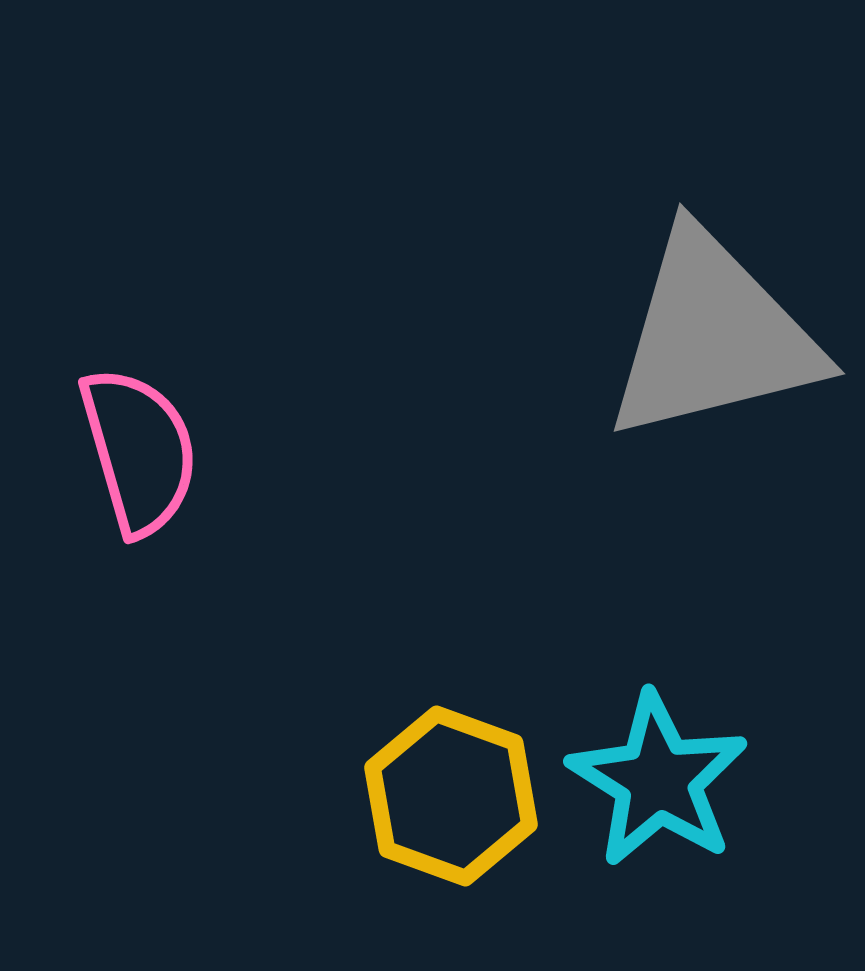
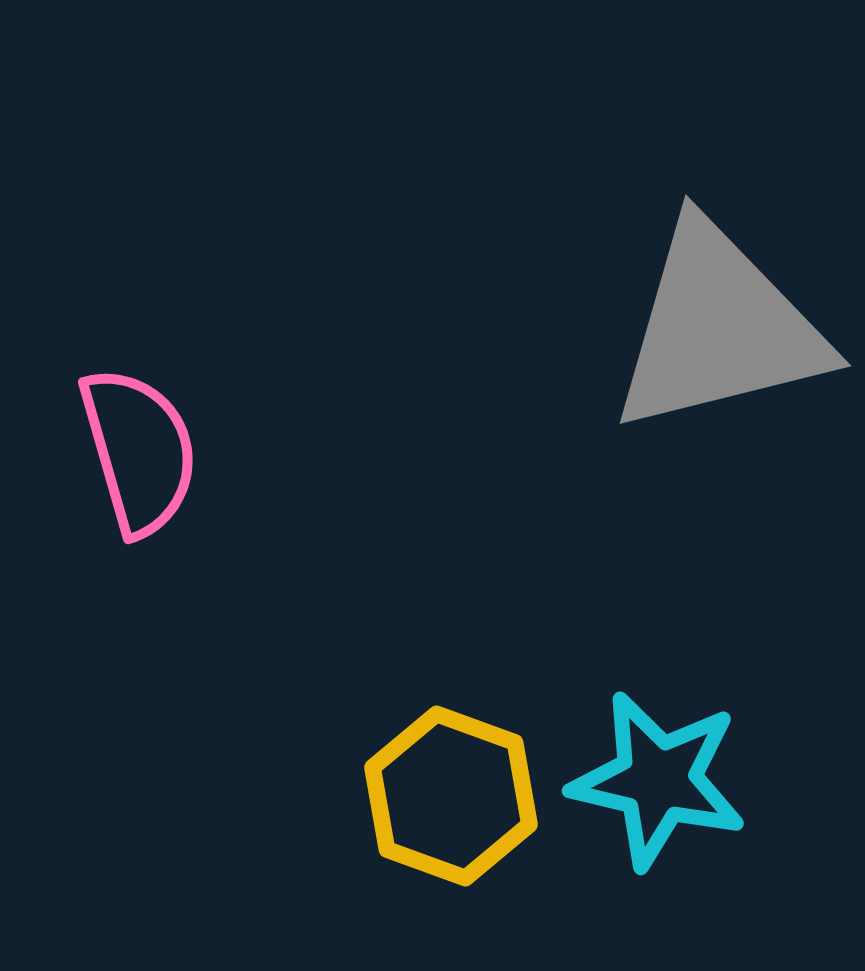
gray triangle: moved 6 px right, 8 px up
cyan star: rotated 19 degrees counterclockwise
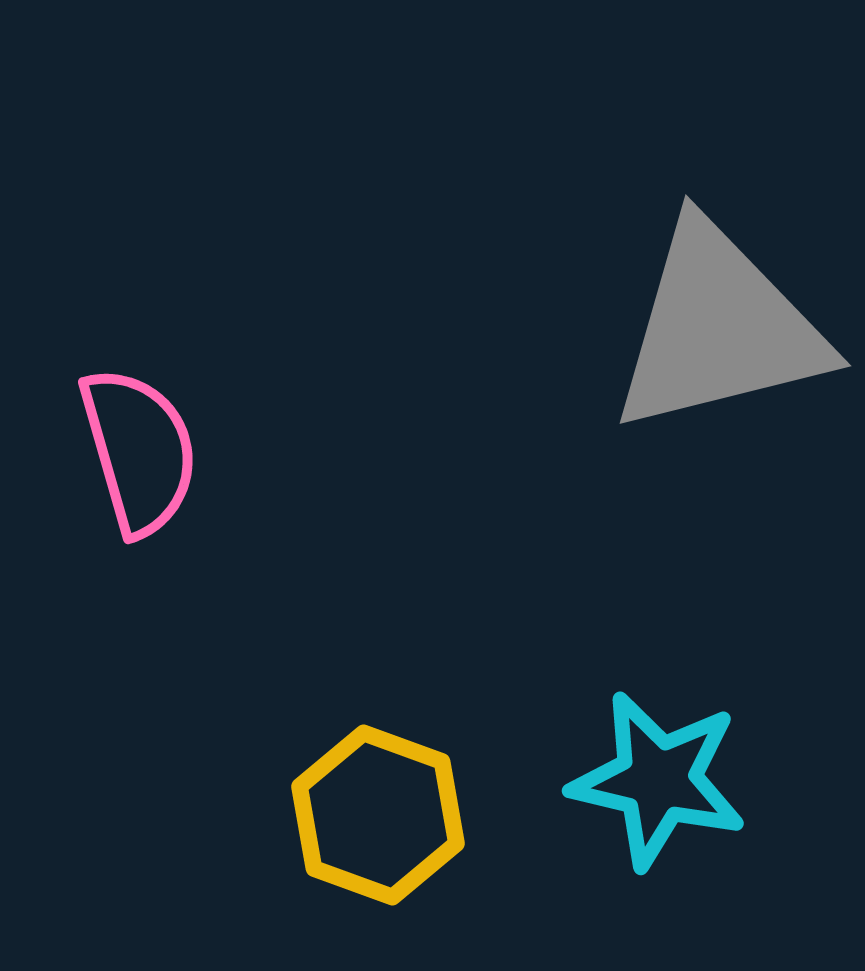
yellow hexagon: moved 73 px left, 19 px down
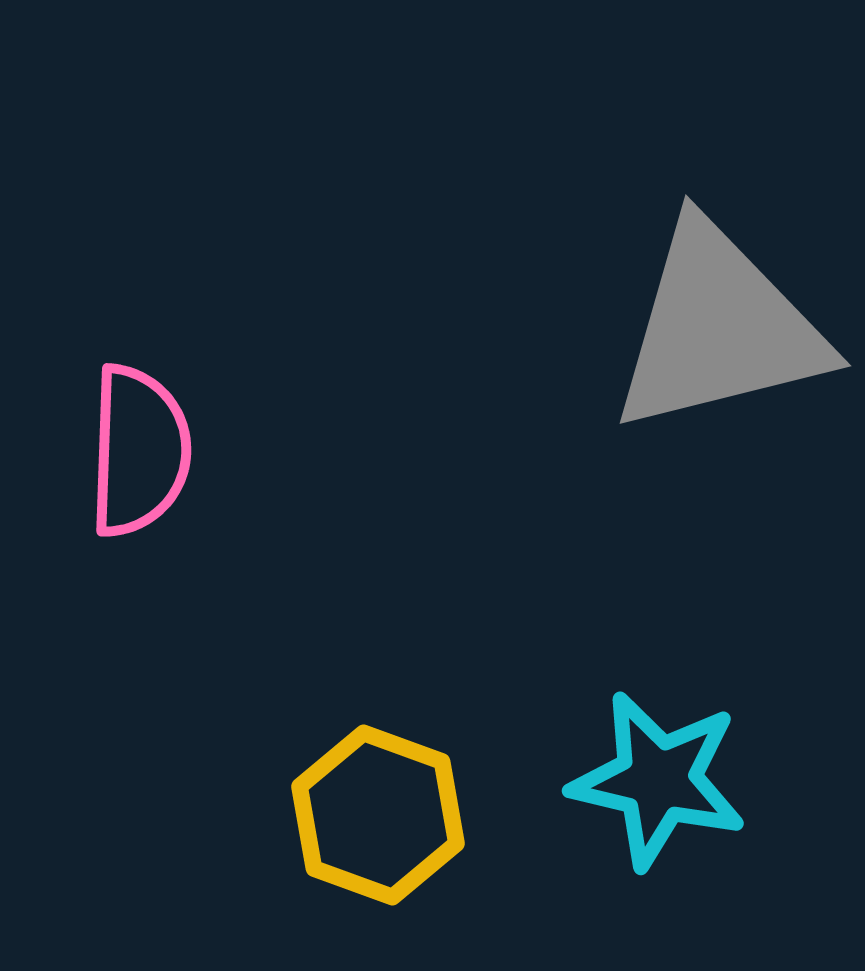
pink semicircle: rotated 18 degrees clockwise
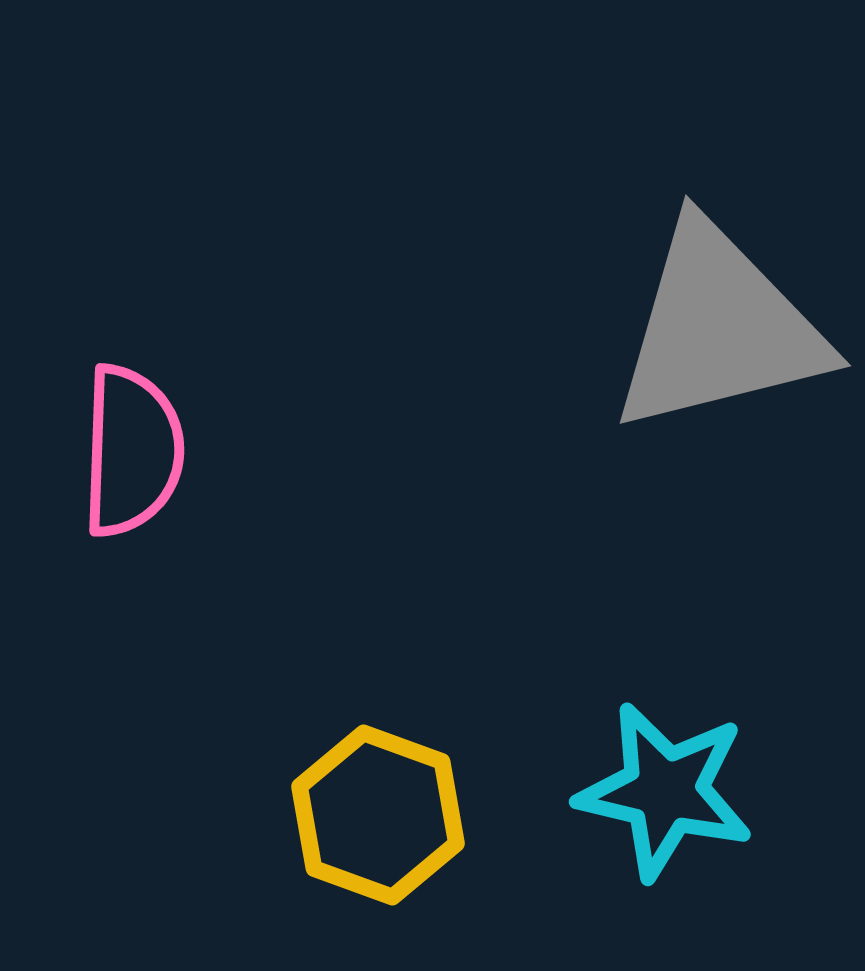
pink semicircle: moved 7 px left
cyan star: moved 7 px right, 11 px down
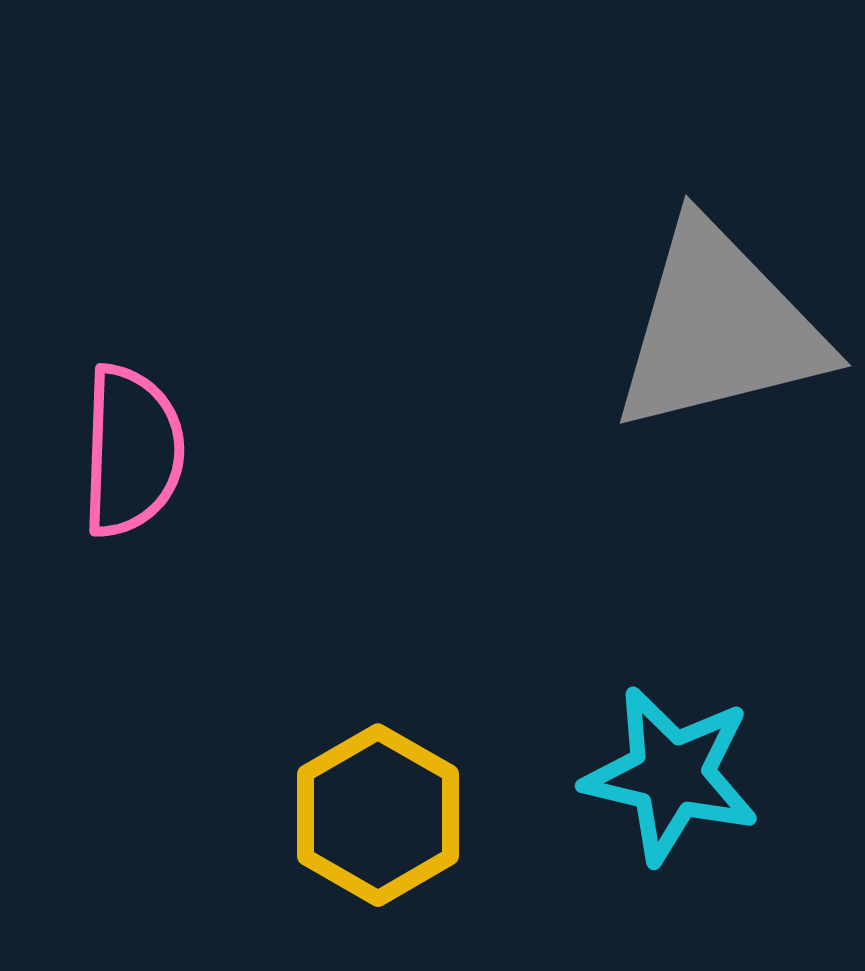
cyan star: moved 6 px right, 16 px up
yellow hexagon: rotated 10 degrees clockwise
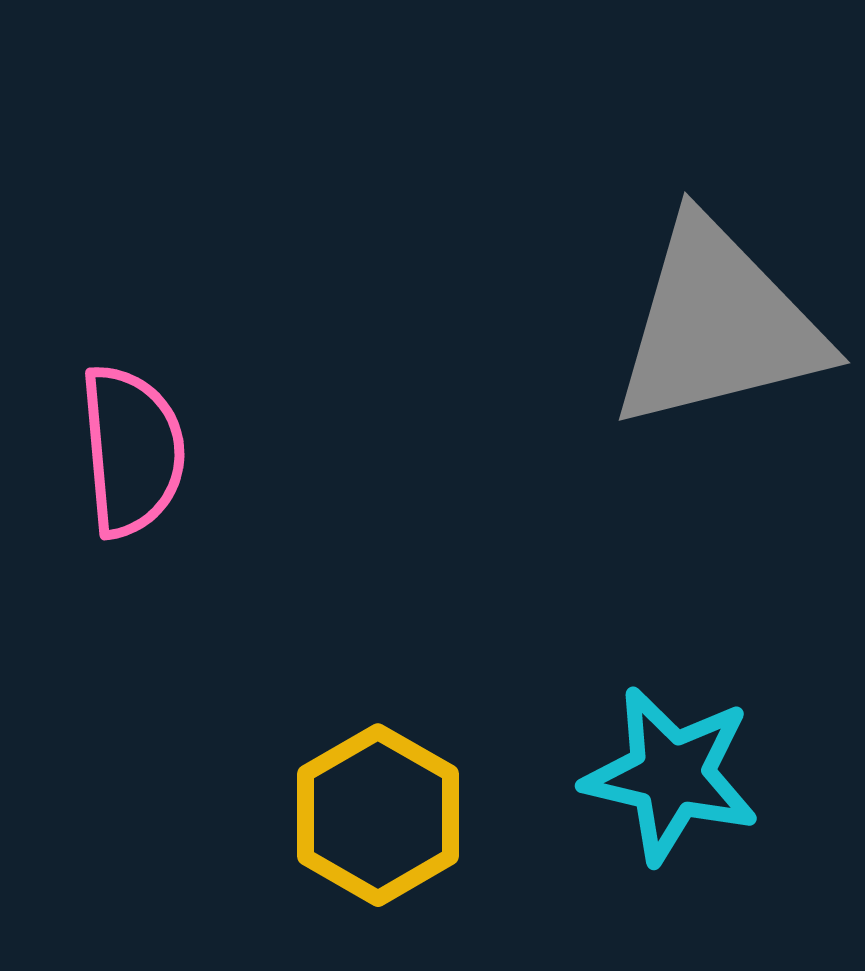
gray triangle: moved 1 px left, 3 px up
pink semicircle: rotated 7 degrees counterclockwise
